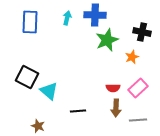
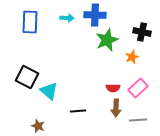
cyan arrow: rotated 80 degrees clockwise
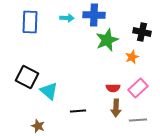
blue cross: moved 1 px left
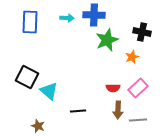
brown arrow: moved 2 px right, 2 px down
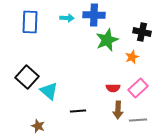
black square: rotated 15 degrees clockwise
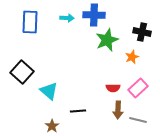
black square: moved 5 px left, 5 px up
gray line: rotated 18 degrees clockwise
brown star: moved 14 px right; rotated 16 degrees clockwise
